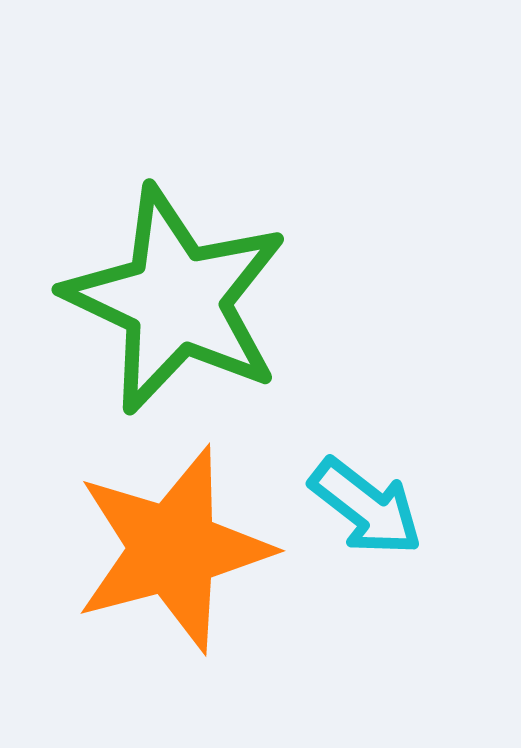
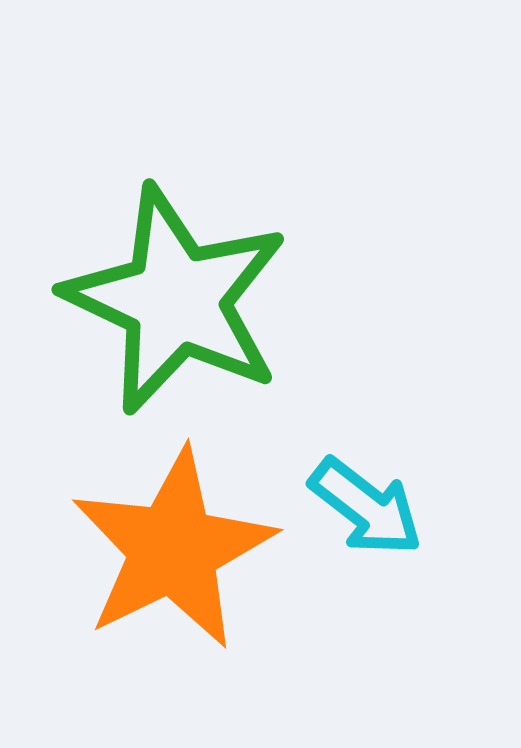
orange star: rotated 11 degrees counterclockwise
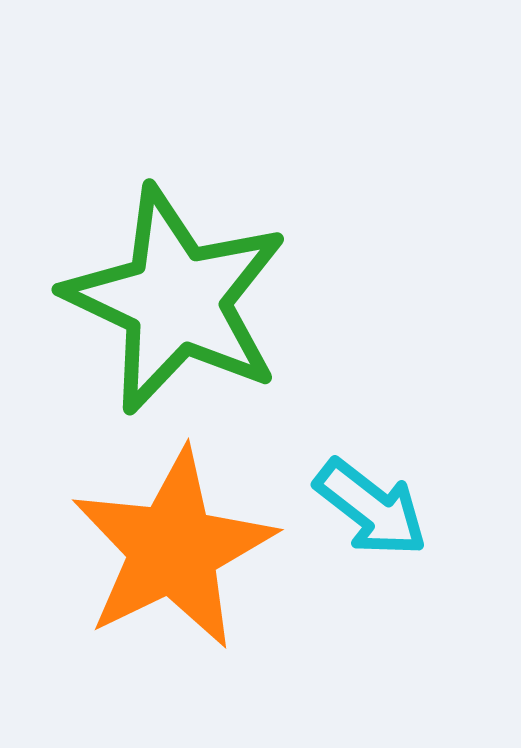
cyan arrow: moved 5 px right, 1 px down
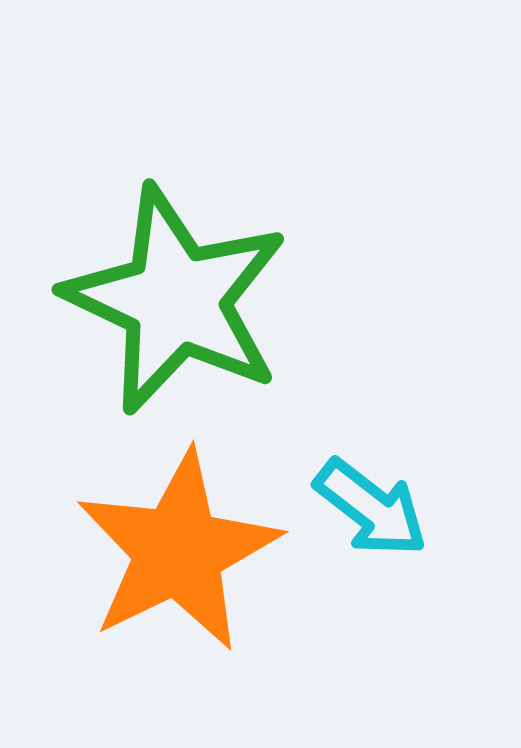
orange star: moved 5 px right, 2 px down
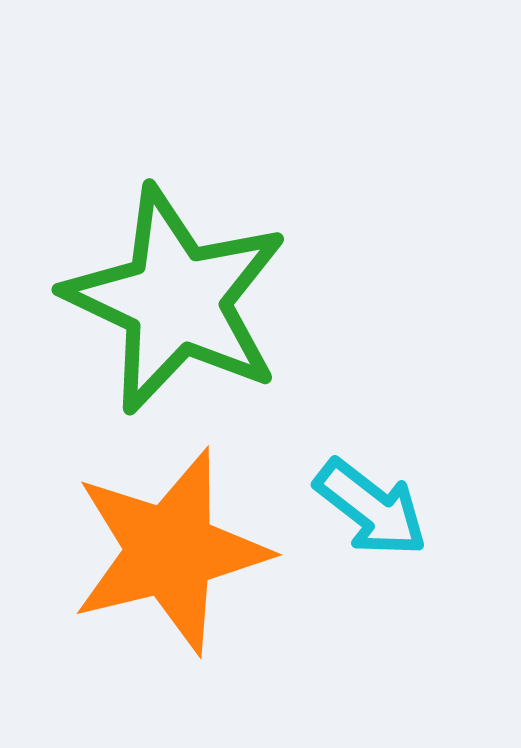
orange star: moved 8 px left; rotated 12 degrees clockwise
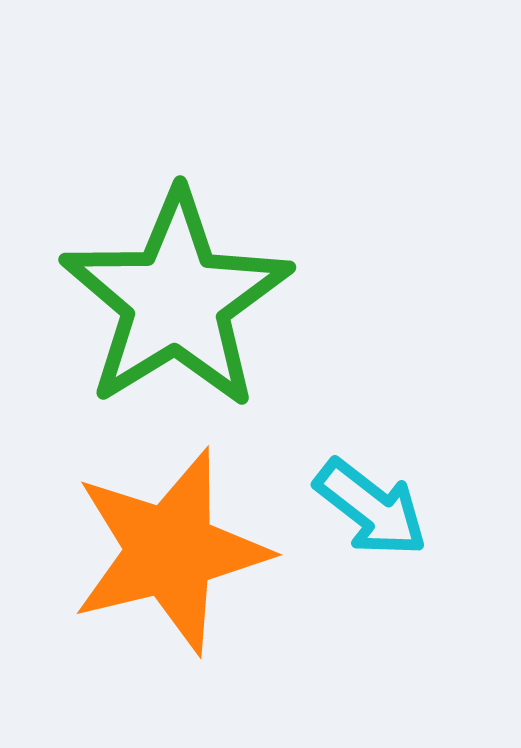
green star: rotated 15 degrees clockwise
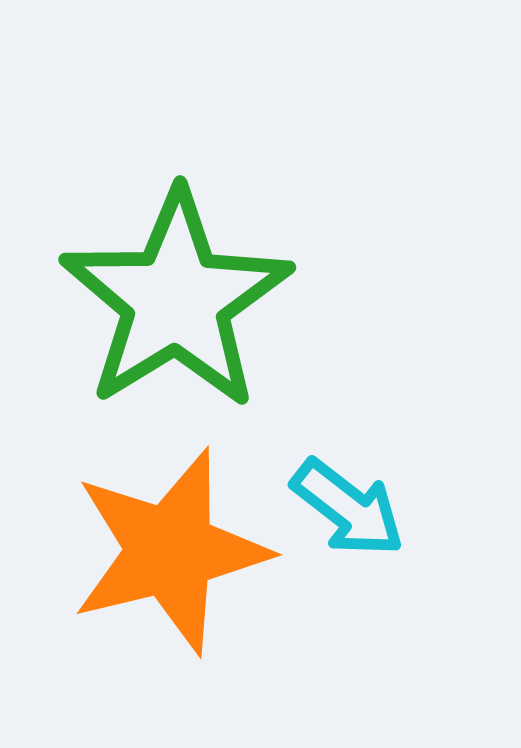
cyan arrow: moved 23 px left
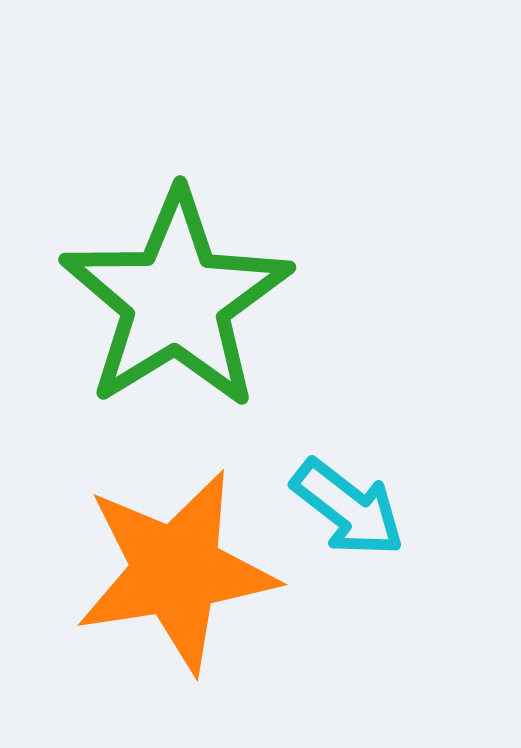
orange star: moved 6 px right, 20 px down; rotated 5 degrees clockwise
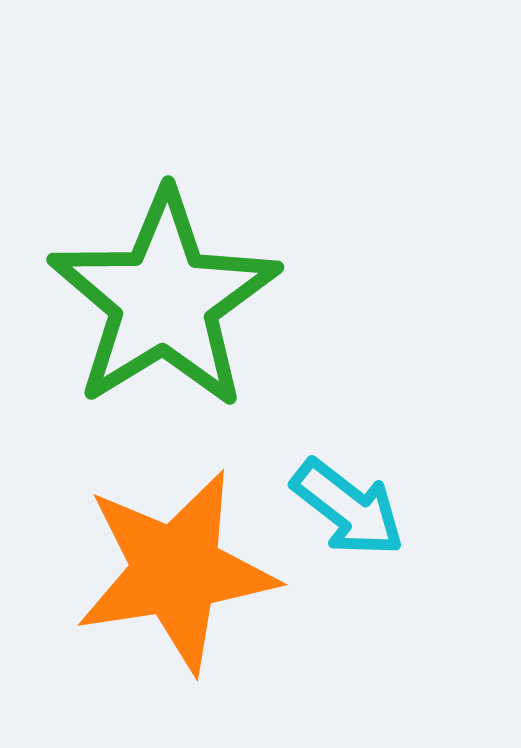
green star: moved 12 px left
